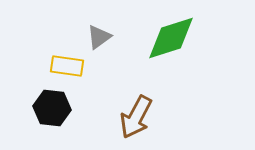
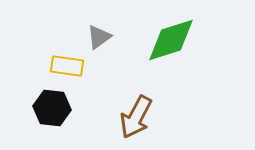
green diamond: moved 2 px down
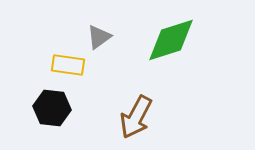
yellow rectangle: moved 1 px right, 1 px up
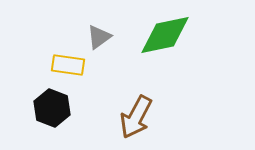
green diamond: moved 6 px left, 5 px up; rotated 6 degrees clockwise
black hexagon: rotated 15 degrees clockwise
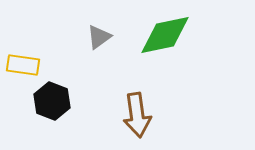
yellow rectangle: moved 45 px left
black hexagon: moved 7 px up
brown arrow: moved 1 px right, 2 px up; rotated 36 degrees counterclockwise
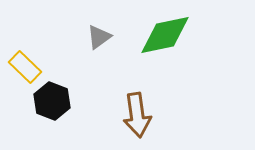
yellow rectangle: moved 2 px right, 2 px down; rotated 36 degrees clockwise
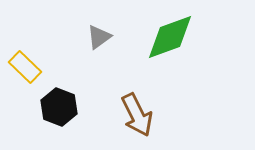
green diamond: moved 5 px right, 2 px down; rotated 8 degrees counterclockwise
black hexagon: moved 7 px right, 6 px down
brown arrow: rotated 18 degrees counterclockwise
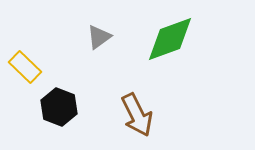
green diamond: moved 2 px down
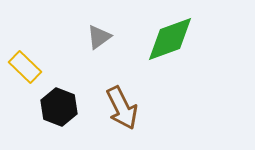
brown arrow: moved 15 px left, 7 px up
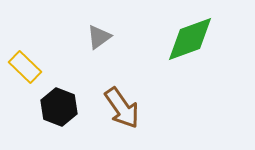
green diamond: moved 20 px right
brown arrow: rotated 9 degrees counterclockwise
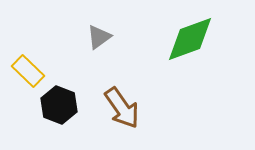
yellow rectangle: moved 3 px right, 4 px down
black hexagon: moved 2 px up
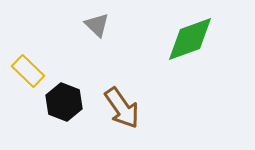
gray triangle: moved 2 px left, 12 px up; rotated 40 degrees counterclockwise
black hexagon: moved 5 px right, 3 px up
